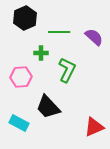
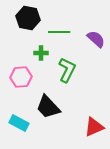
black hexagon: moved 3 px right; rotated 25 degrees counterclockwise
purple semicircle: moved 2 px right, 2 px down
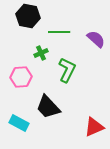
black hexagon: moved 2 px up
green cross: rotated 24 degrees counterclockwise
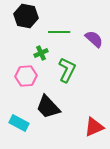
black hexagon: moved 2 px left
purple semicircle: moved 2 px left
pink hexagon: moved 5 px right, 1 px up
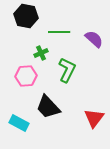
red triangle: moved 9 px up; rotated 30 degrees counterclockwise
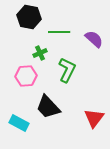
black hexagon: moved 3 px right, 1 px down
green cross: moved 1 px left
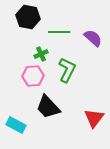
black hexagon: moved 1 px left
purple semicircle: moved 1 px left, 1 px up
green cross: moved 1 px right, 1 px down
pink hexagon: moved 7 px right
cyan rectangle: moved 3 px left, 2 px down
